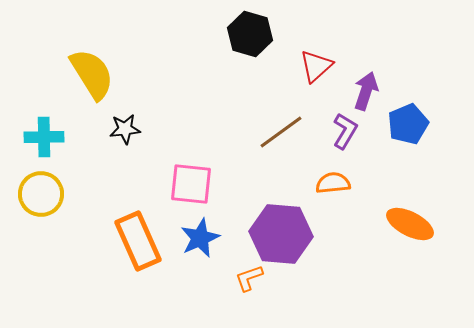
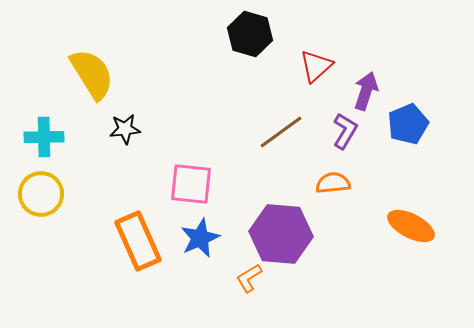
orange ellipse: moved 1 px right, 2 px down
orange L-shape: rotated 12 degrees counterclockwise
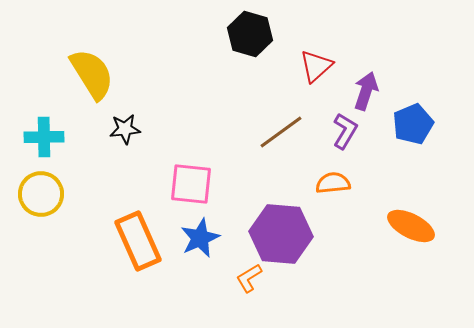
blue pentagon: moved 5 px right
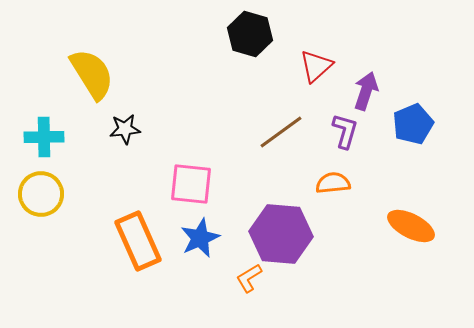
purple L-shape: rotated 15 degrees counterclockwise
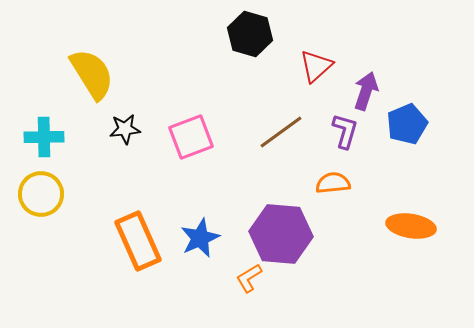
blue pentagon: moved 6 px left
pink square: moved 47 px up; rotated 27 degrees counterclockwise
orange ellipse: rotated 18 degrees counterclockwise
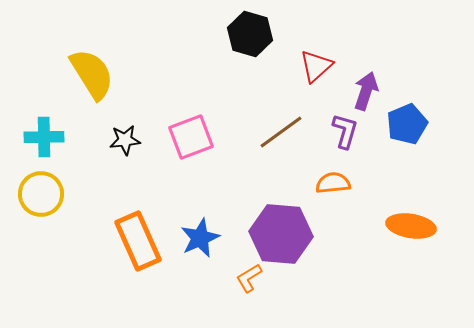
black star: moved 11 px down
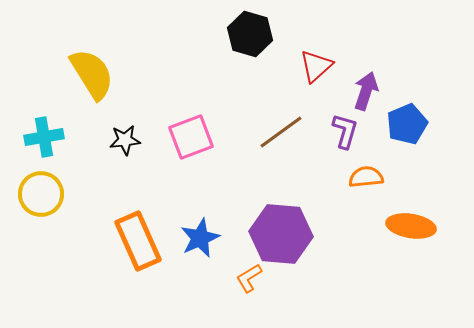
cyan cross: rotated 9 degrees counterclockwise
orange semicircle: moved 33 px right, 6 px up
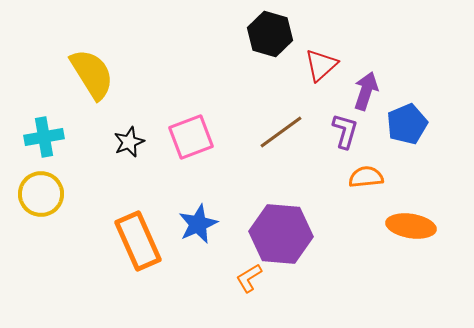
black hexagon: moved 20 px right
red triangle: moved 5 px right, 1 px up
black star: moved 4 px right, 2 px down; rotated 16 degrees counterclockwise
blue star: moved 2 px left, 14 px up
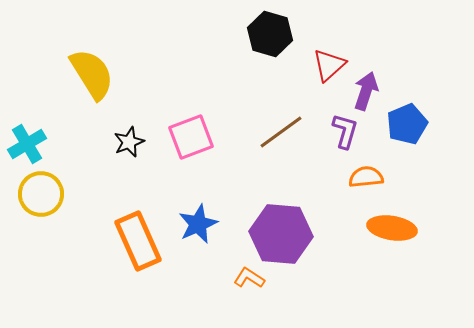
red triangle: moved 8 px right
cyan cross: moved 17 px left, 7 px down; rotated 21 degrees counterclockwise
orange ellipse: moved 19 px left, 2 px down
orange L-shape: rotated 64 degrees clockwise
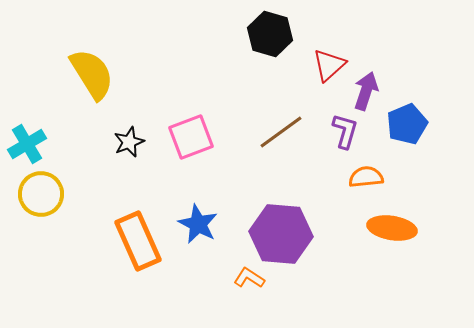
blue star: rotated 21 degrees counterclockwise
